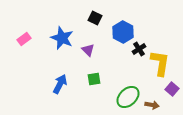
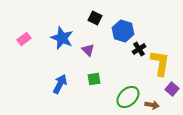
blue hexagon: moved 1 px up; rotated 10 degrees counterclockwise
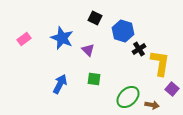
green square: rotated 16 degrees clockwise
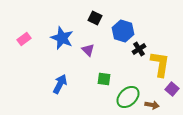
yellow L-shape: moved 1 px down
green square: moved 10 px right
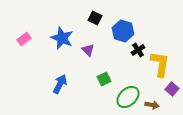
black cross: moved 1 px left, 1 px down
green square: rotated 32 degrees counterclockwise
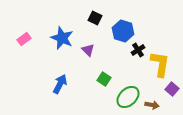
green square: rotated 32 degrees counterclockwise
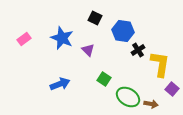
blue hexagon: rotated 10 degrees counterclockwise
blue arrow: rotated 42 degrees clockwise
green ellipse: rotated 75 degrees clockwise
brown arrow: moved 1 px left, 1 px up
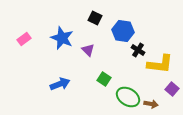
black cross: rotated 24 degrees counterclockwise
yellow L-shape: rotated 88 degrees clockwise
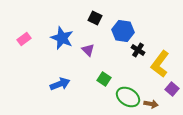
yellow L-shape: rotated 120 degrees clockwise
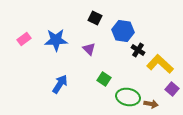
blue star: moved 6 px left, 2 px down; rotated 25 degrees counterclockwise
purple triangle: moved 1 px right, 1 px up
yellow L-shape: rotated 96 degrees clockwise
blue arrow: rotated 36 degrees counterclockwise
green ellipse: rotated 20 degrees counterclockwise
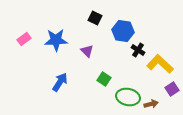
purple triangle: moved 2 px left, 2 px down
blue arrow: moved 2 px up
purple square: rotated 16 degrees clockwise
brown arrow: rotated 24 degrees counterclockwise
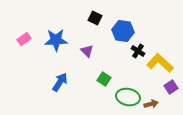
black cross: moved 1 px down
yellow L-shape: moved 1 px up
purple square: moved 1 px left, 2 px up
